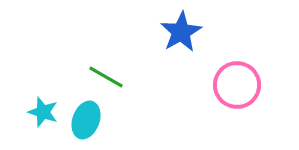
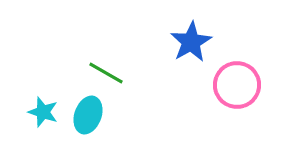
blue star: moved 10 px right, 10 px down
green line: moved 4 px up
cyan ellipse: moved 2 px right, 5 px up
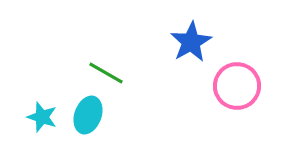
pink circle: moved 1 px down
cyan star: moved 1 px left, 5 px down
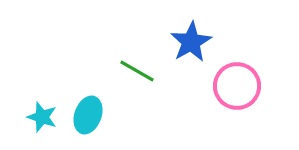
green line: moved 31 px right, 2 px up
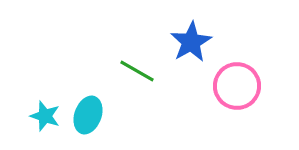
cyan star: moved 3 px right, 1 px up
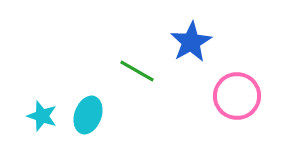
pink circle: moved 10 px down
cyan star: moved 3 px left
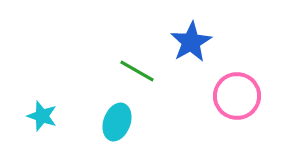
cyan ellipse: moved 29 px right, 7 px down
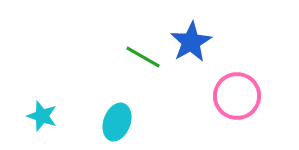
green line: moved 6 px right, 14 px up
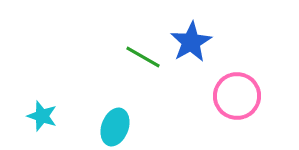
cyan ellipse: moved 2 px left, 5 px down
